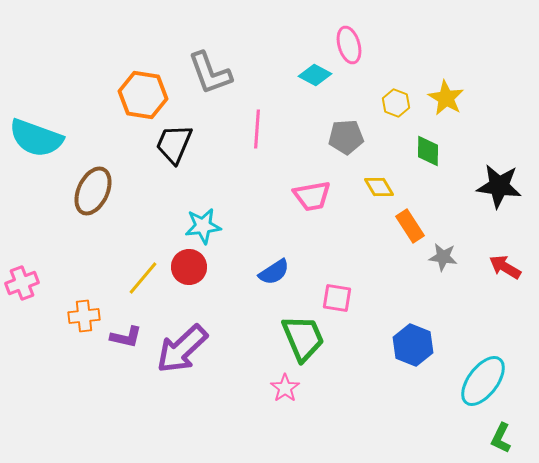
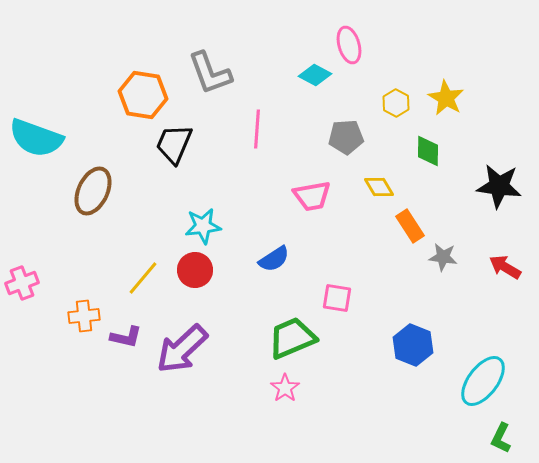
yellow hexagon: rotated 8 degrees clockwise
red circle: moved 6 px right, 3 px down
blue semicircle: moved 13 px up
green trapezoid: moved 11 px left; rotated 90 degrees counterclockwise
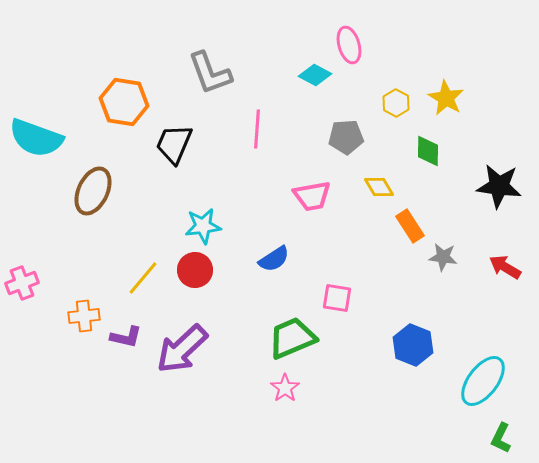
orange hexagon: moved 19 px left, 7 px down
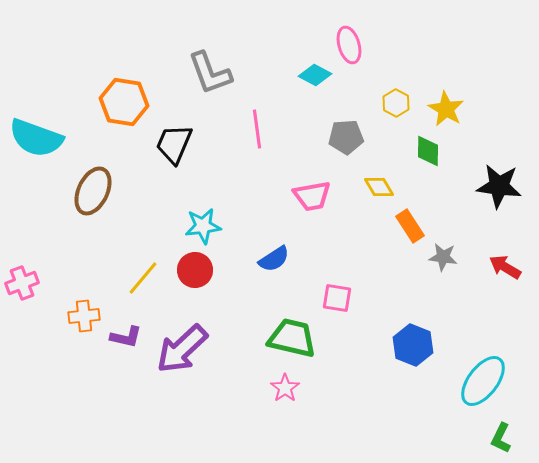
yellow star: moved 11 px down
pink line: rotated 12 degrees counterclockwise
green trapezoid: rotated 36 degrees clockwise
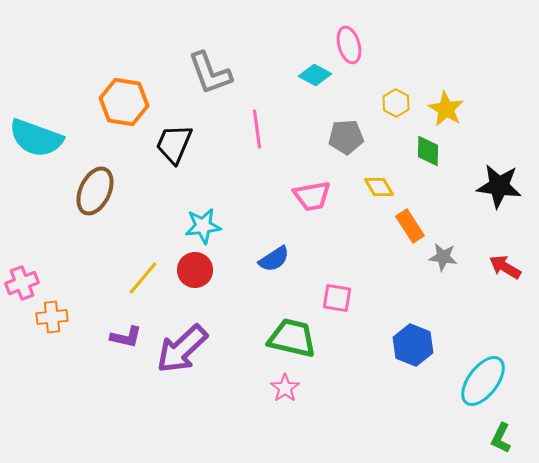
brown ellipse: moved 2 px right
orange cross: moved 32 px left, 1 px down
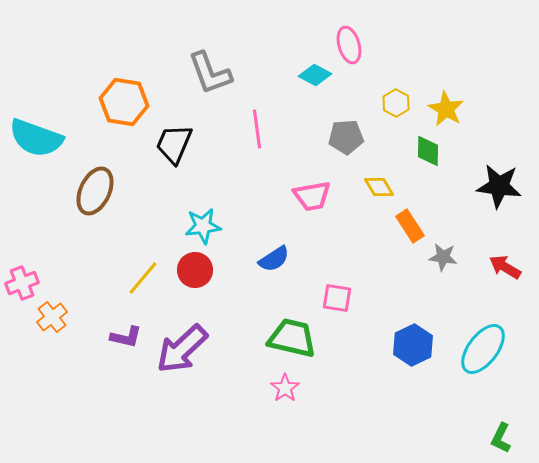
orange cross: rotated 32 degrees counterclockwise
blue hexagon: rotated 12 degrees clockwise
cyan ellipse: moved 32 px up
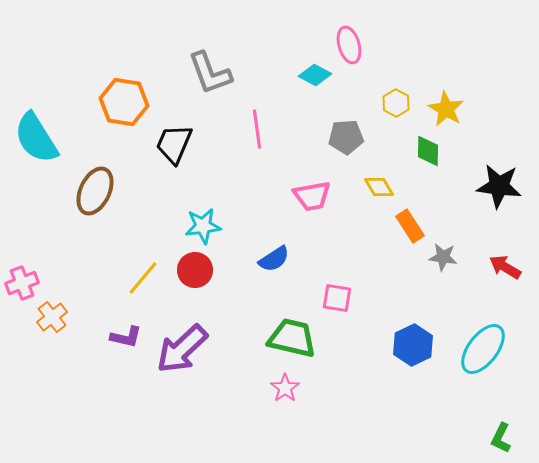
cyan semicircle: rotated 38 degrees clockwise
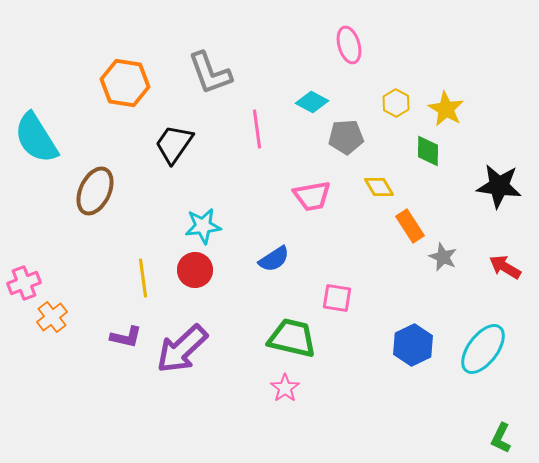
cyan diamond: moved 3 px left, 27 px down
orange hexagon: moved 1 px right, 19 px up
black trapezoid: rotated 12 degrees clockwise
gray star: rotated 16 degrees clockwise
yellow line: rotated 48 degrees counterclockwise
pink cross: moved 2 px right
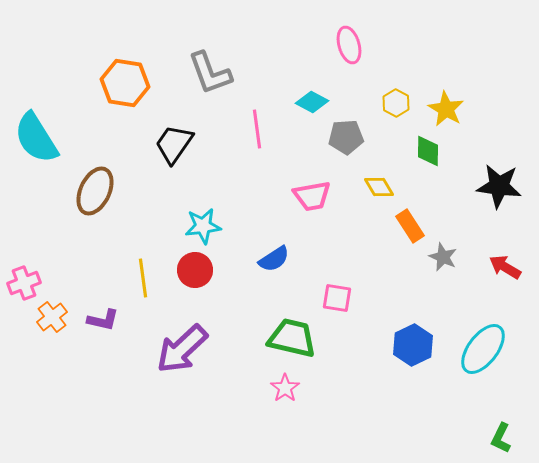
purple L-shape: moved 23 px left, 17 px up
